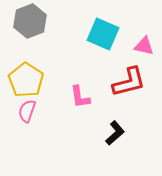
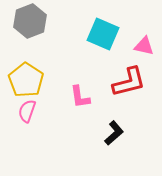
black L-shape: moved 1 px left
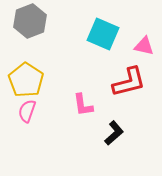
pink L-shape: moved 3 px right, 8 px down
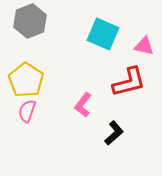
pink L-shape: rotated 45 degrees clockwise
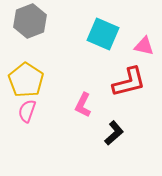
pink L-shape: rotated 10 degrees counterclockwise
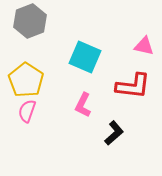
cyan square: moved 18 px left, 23 px down
red L-shape: moved 4 px right, 4 px down; rotated 21 degrees clockwise
